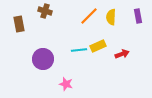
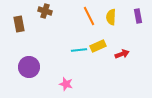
orange line: rotated 72 degrees counterclockwise
purple circle: moved 14 px left, 8 px down
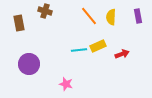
orange line: rotated 12 degrees counterclockwise
brown rectangle: moved 1 px up
purple circle: moved 3 px up
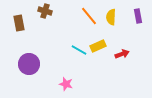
cyan line: rotated 35 degrees clockwise
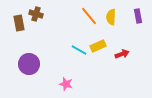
brown cross: moved 9 px left, 3 px down
